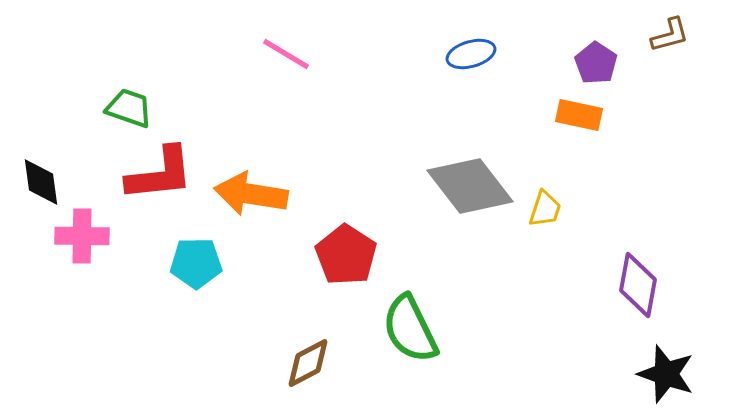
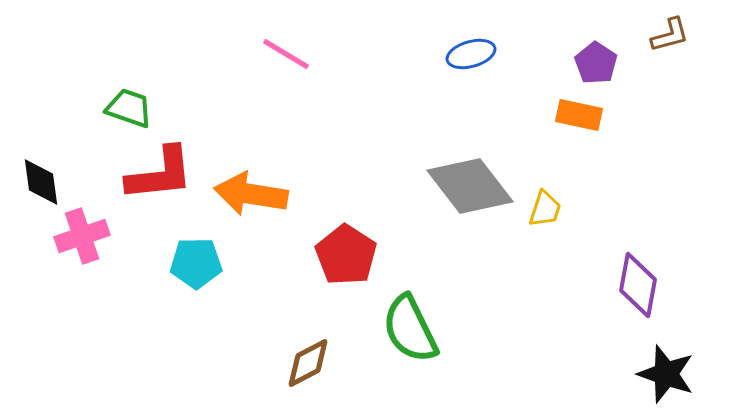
pink cross: rotated 20 degrees counterclockwise
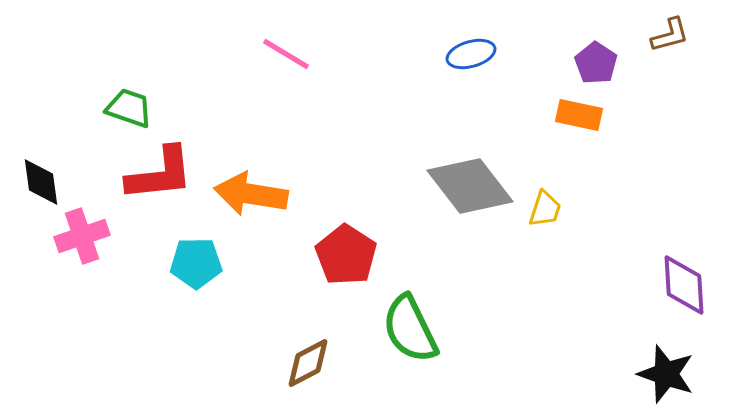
purple diamond: moved 46 px right; rotated 14 degrees counterclockwise
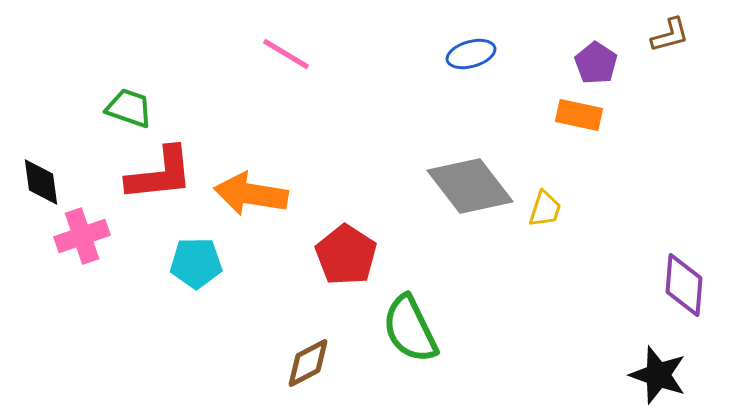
purple diamond: rotated 8 degrees clockwise
black star: moved 8 px left, 1 px down
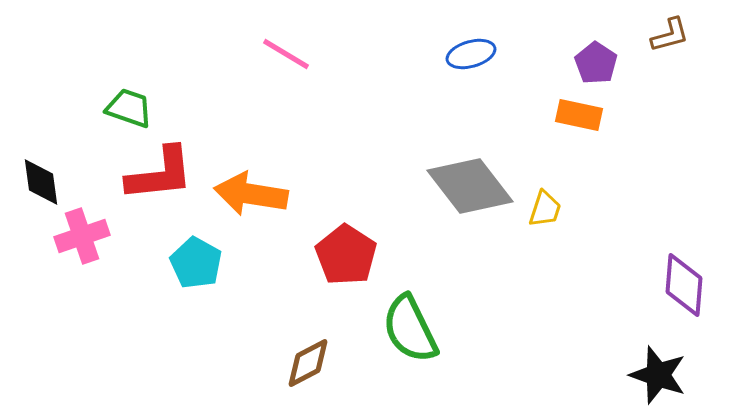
cyan pentagon: rotated 30 degrees clockwise
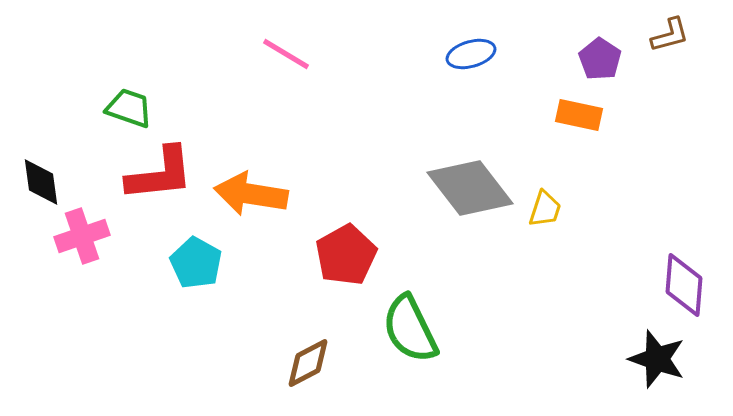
purple pentagon: moved 4 px right, 4 px up
gray diamond: moved 2 px down
red pentagon: rotated 10 degrees clockwise
black star: moved 1 px left, 16 px up
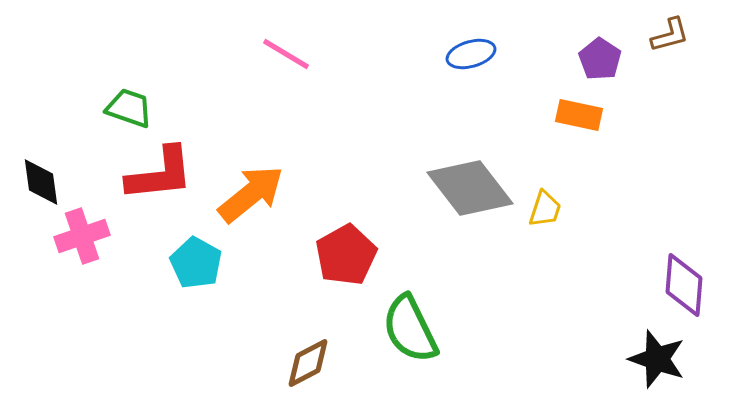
orange arrow: rotated 132 degrees clockwise
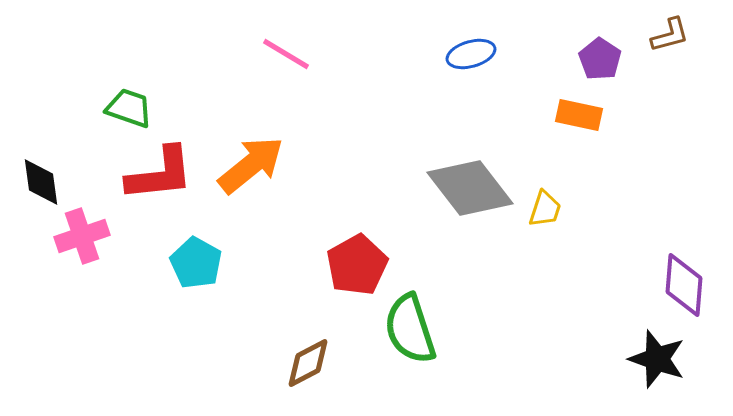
orange arrow: moved 29 px up
red pentagon: moved 11 px right, 10 px down
green semicircle: rotated 8 degrees clockwise
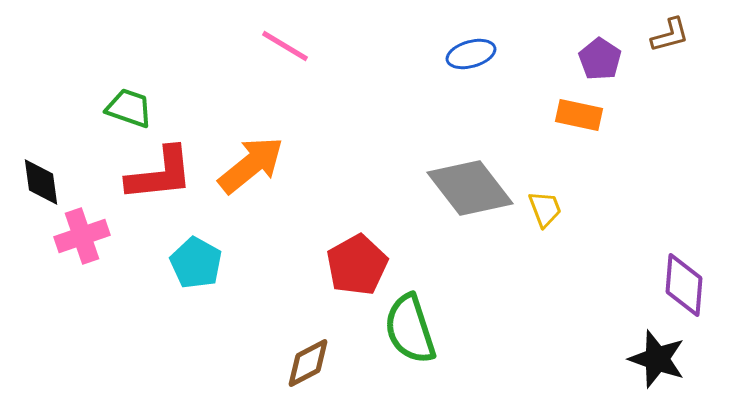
pink line: moved 1 px left, 8 px up
yellow trapezoid: rotated 39 degrees counterclockwise
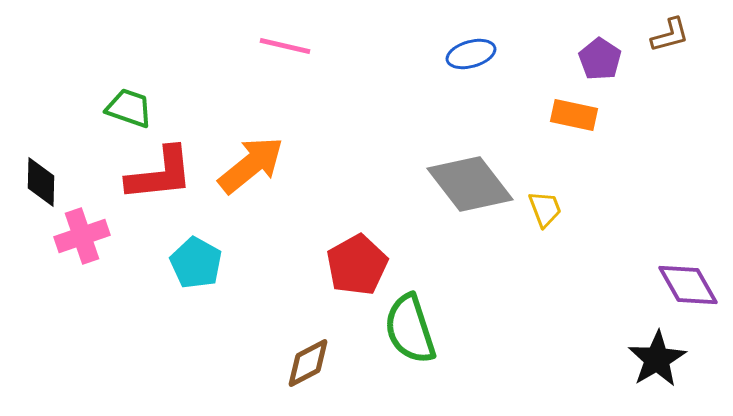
pink line: rotated 18 degrees counterclockwise
orange rectangle: moved 5 px left
black diamond: rotated 9 degrees clockwise
gray diamond: moved 4 px up
purple diamond: moved 4 px right; rotated 34 degrees counterclockwise
black star: rotated 22 degrees clockwise
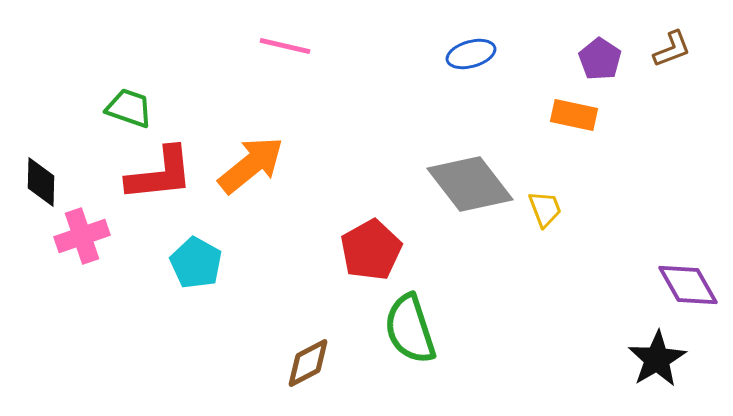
brown L-shape: moved 2 px right, 14 px down; rotated 6 degrees counterclockwise
red pentagon: moved 14 px right, 15 px up
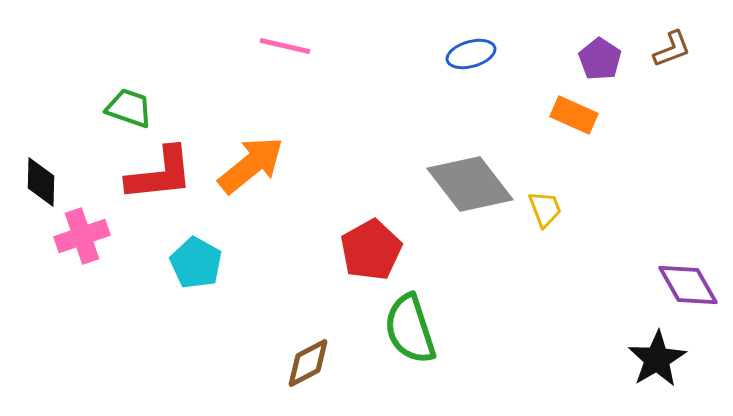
orange rectangle: rotated 12 degrees clockwise
